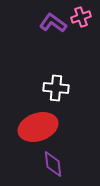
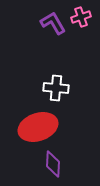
purple L-shape: rotated 24 degrees clockwise
purple diamond: rotated 8 degrees clockwise
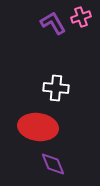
red ellipse: rotated 27 degrees clockwise
purple diamond: rotated 24 degrees counterclockwise
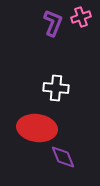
purple L-shape: rotated 52 degrees clockwise
red ellipse: moved 1 px left, 1 px down
purple diamond: moved 10 px right, 7 px up
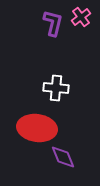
pink cross: rotated 18 degrees counterclockwise
purple L-shape: rotated 8 degrees counterclockwise
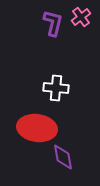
purple diamond: rotated 12 degrees clockwise
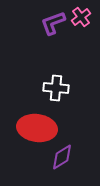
purple L-shape: rotated 124 degrees counterclockwise
purple diamond: moved 1 px left; rotated 68 degrees clockwise
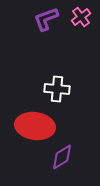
purple L-shape: moved 7 px left, 4 px up
white cross: moved 1 px right, 1 px down
red ellipse: moved 2 px left, 2 px up
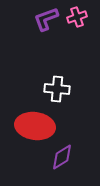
pink cross: moved 4 px left; rotated 18 degrees clockwise
